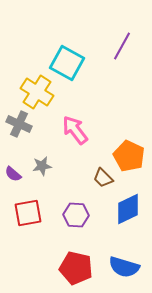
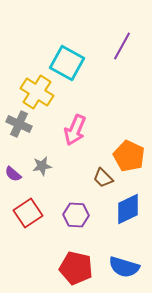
pink arrow: rotated 120 degrees counterclockwise
red square: rotated 24 degrees counterclockwise
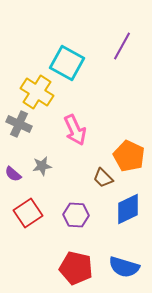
pink arrow: rotated 48 degrees counterclockwise
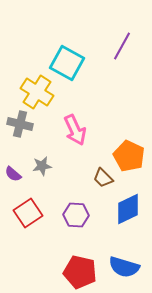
gray cross: moved 1 px right; rotated 10 degrees counterclockwise
red pentagon: moved 4 px right, 4 px down
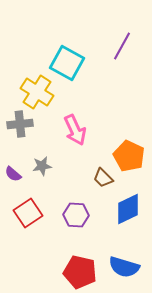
gray cross: rotated 20 degrees counterclockwise
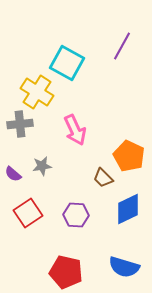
red pentagon: moved 14 px left
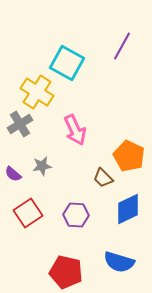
gray cross: rotated 25 degrees counterclockwise
blue semicircle: moved 5 px left, 5 px up
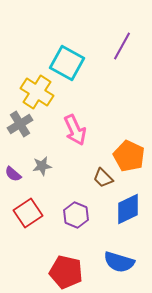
purple hexagon: rotated 20 degrees clockwise
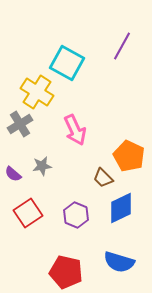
blue diamond: moved 7 px left, 1 px up
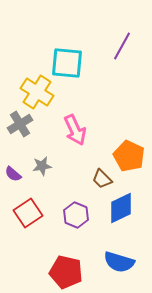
cyan square: rotated 24 degrees counterclockwise
brown trapezoid: moved 1 px left, 1 px down
